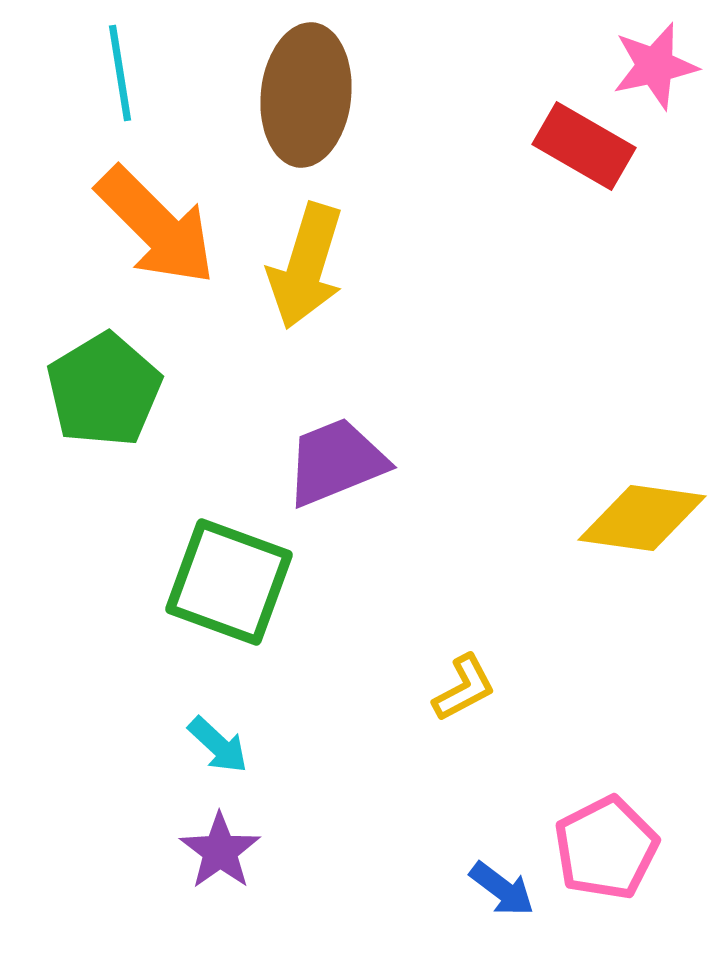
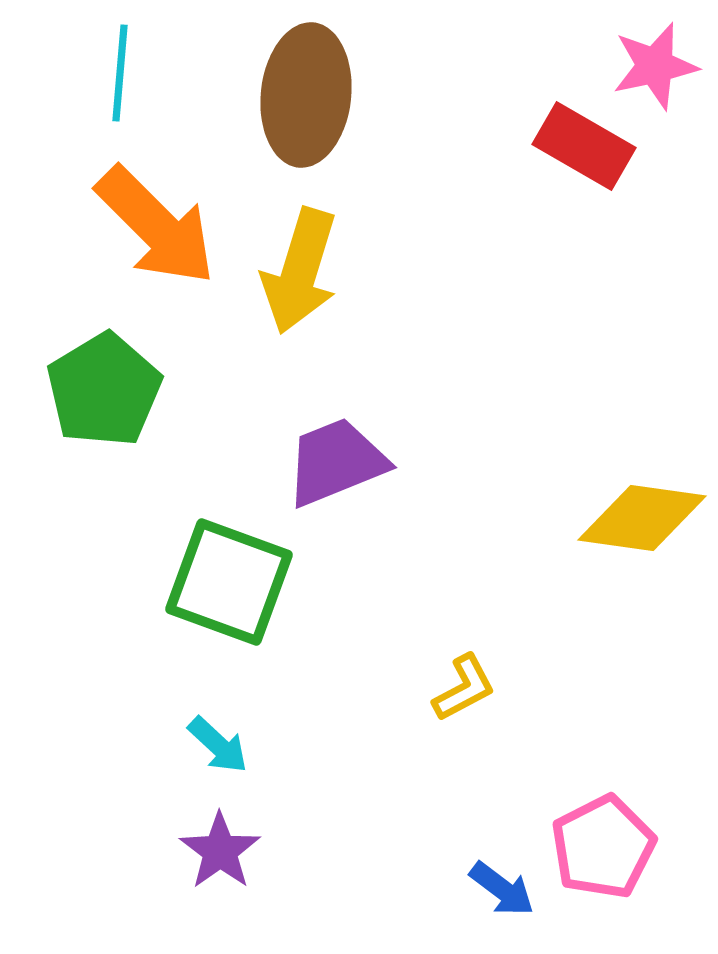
cyan line: rotated 14 degrees clockwise
yellow arrow: moved 6 px left, 5 px down
pink pentagon: moved 3 px left, 1 px up
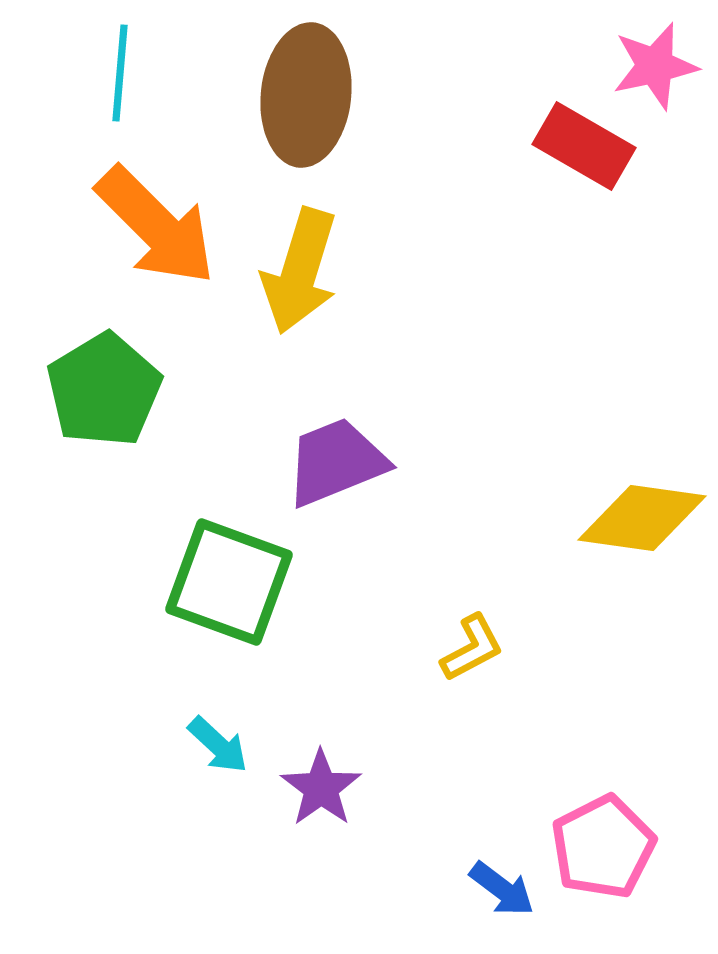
yellow L-shape: moved 8 px right, 40 px up
purple star: moved 101 px right, 63 px up
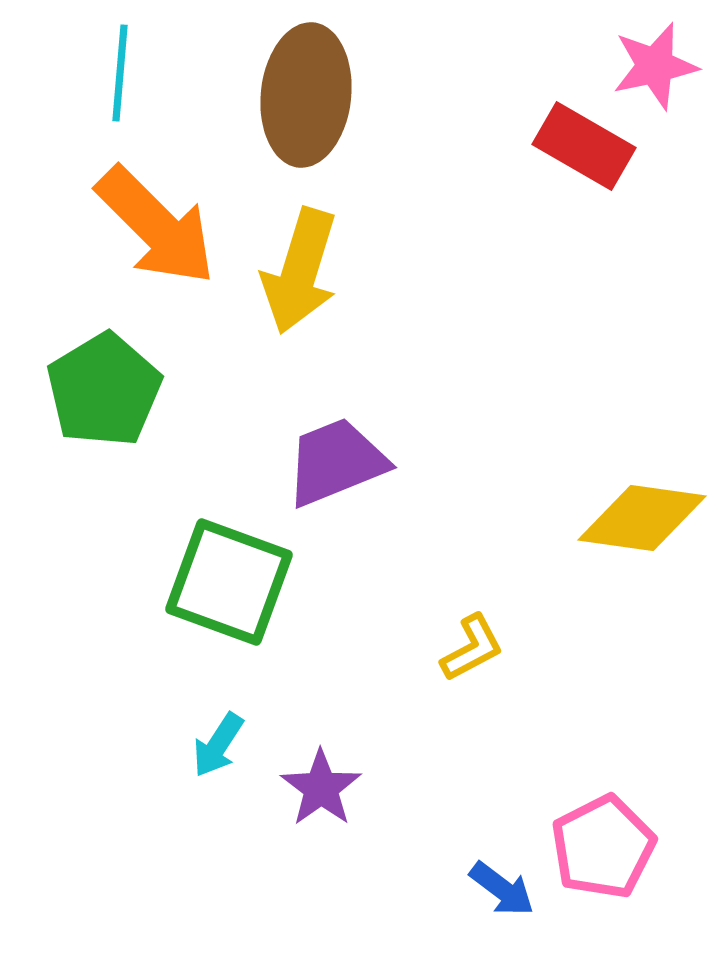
cyan arrow: rotated 80 degrees clockwise
